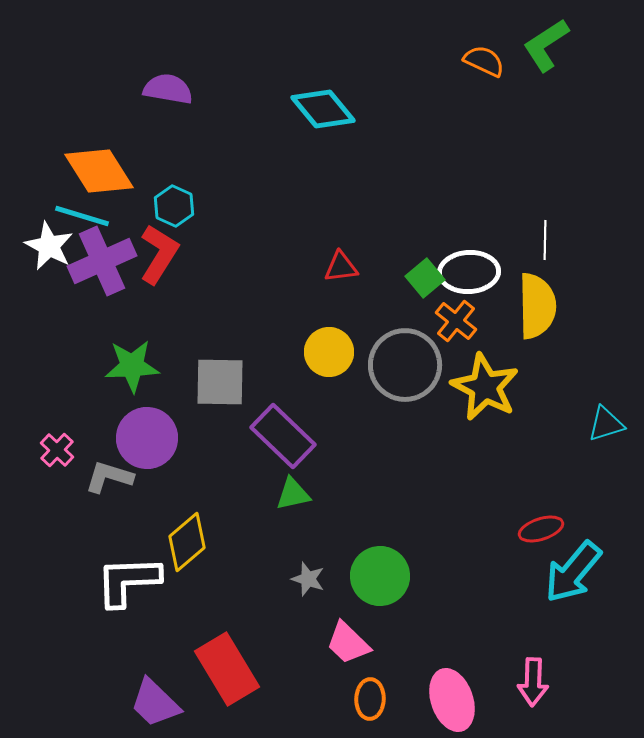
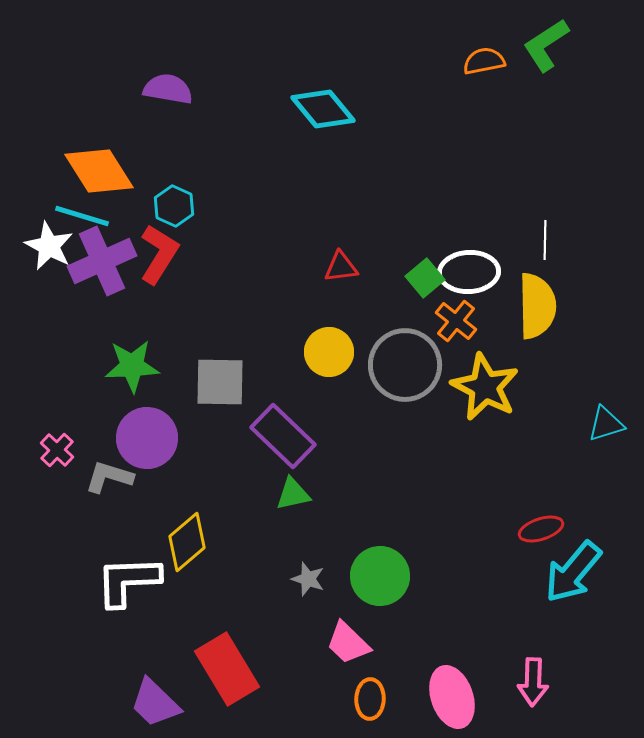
orange semicircle: rotated 36 degrees counterclockwise
pink ellipse: moved 3 px up
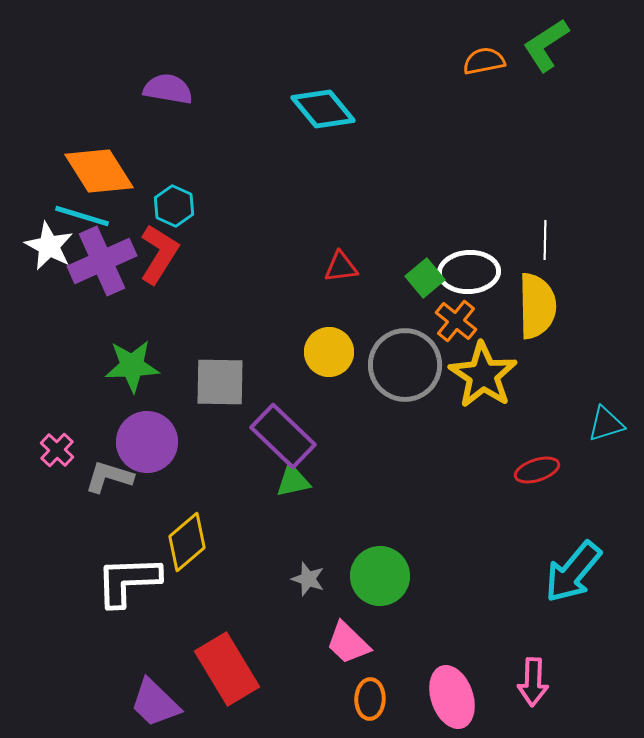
yellow star: moved 2 px left, 12 px up; rotated 6 degrees clockwise
purple circle: moved 4 px down
green triangle: moved 13 px up
red ellipse: moved 4 px left, 59 px up
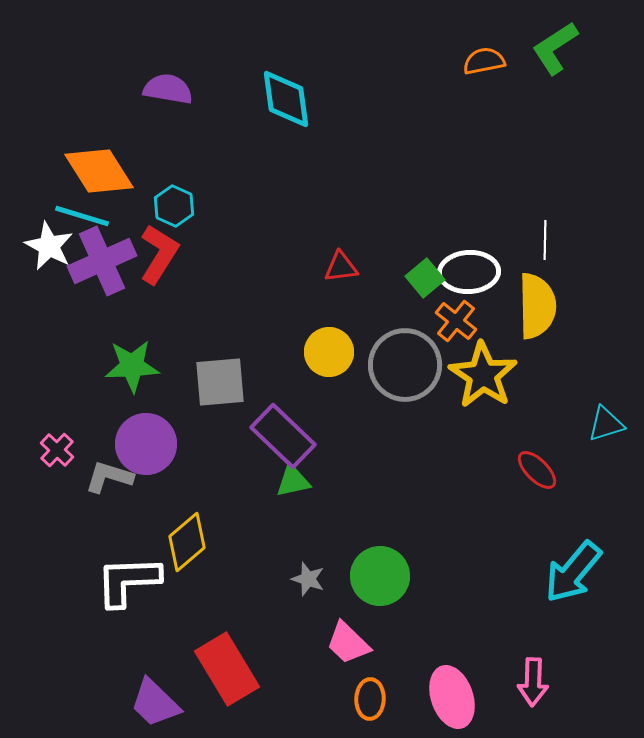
green L-shape: moved 9 px right, 3 px down
cyan diamond: moved 37 px left, 10 px up; rotated 32 degrees clockwise
gray square: rotated 6 degrees counterclockwise
purple circle: moved 1 px left, 2 px down
red ellipse: rotated 63 degrees clockwise
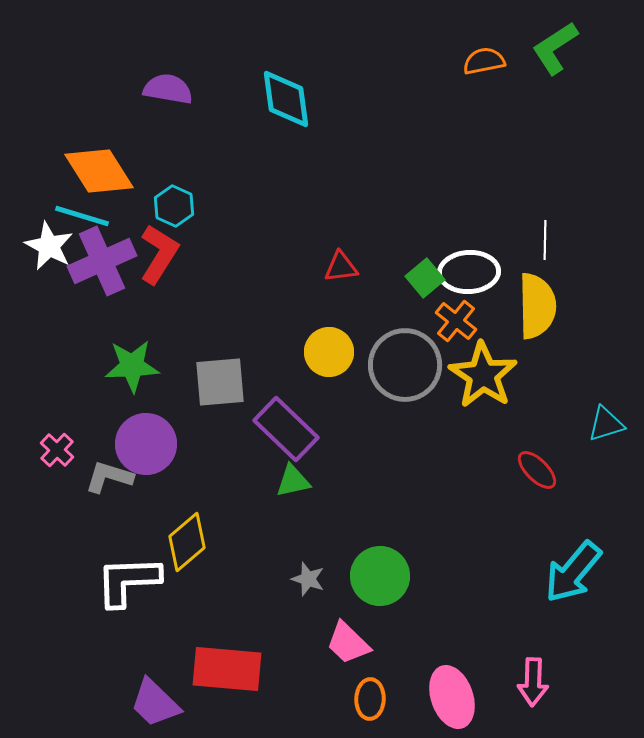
purple rectangle: moved 3 px right, 7 px up
red rectangle: rotated 54 degrees counterclockwise
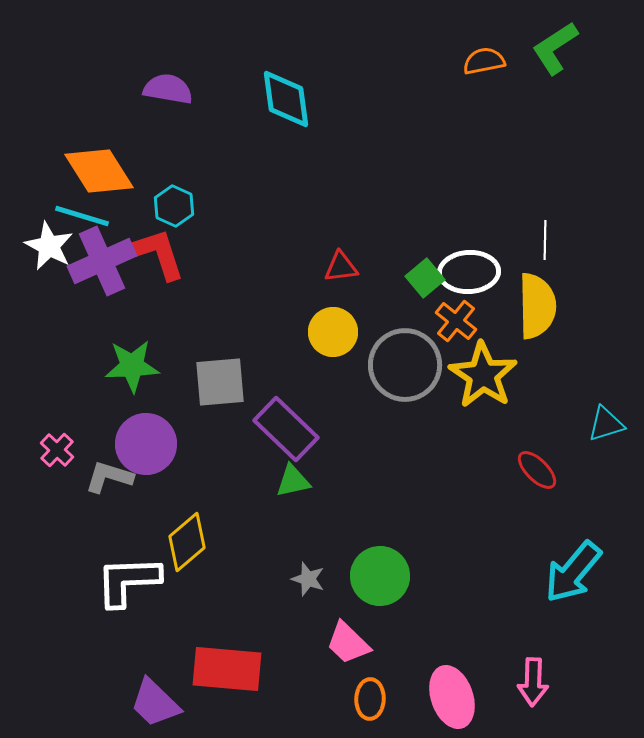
red L-shape: rotated 50 degrees counterclockwise
yellow circle: moved 4 px right, 20 px up
